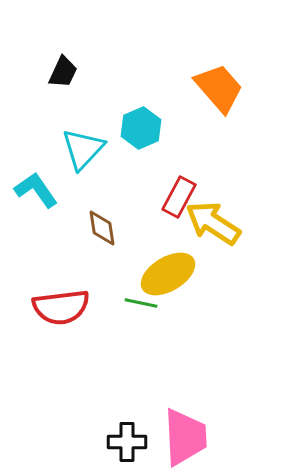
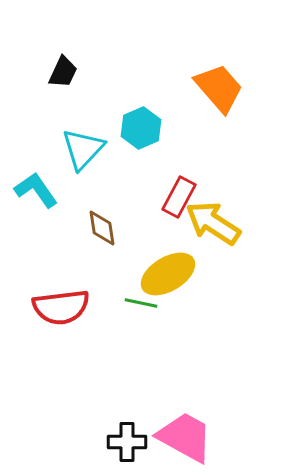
pink trapezoid: rotated 58 degrees counterclockwise
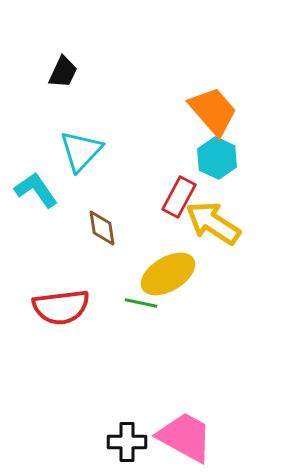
orange trapezoid: moved 6 px left, 23 px down
cyan hexagon: moved 76 px right, 30 px down; rotated 12 degrees counterclockwise
cyan triangle: moved 2 px left, 2 px down
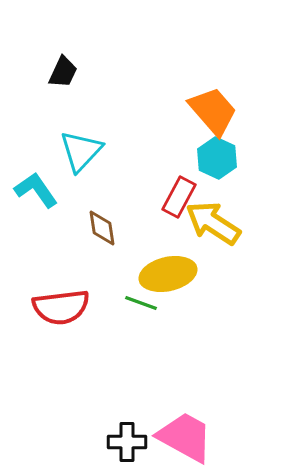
yellow ellipse: rotated 18 degrees clockwise
green line: rotated 8 degrees clockwise
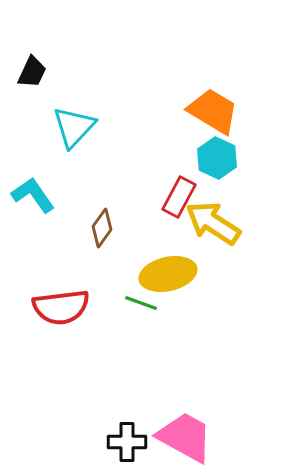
black trapezoid: moved 31 px left
orange trapezoid: rotated 18 degrees counterclockwise
cyan triangle: moved 7 px left, 24 px up
cyan L-shape: moved 3 px left, 5 px down
brown diamond: rotated 45 degrees clockwise
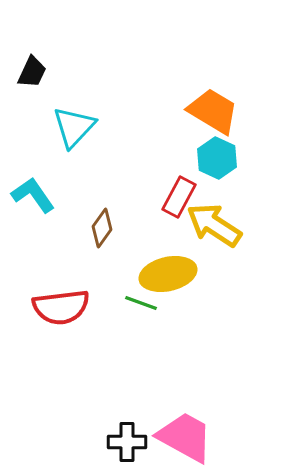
yellow arrow: moved 1 px right, 2 px down
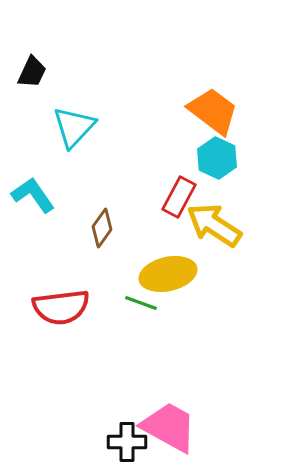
orange trapezoid: rotated 6 degrees clockwise
pink trapezoid: moved 16 px left, 10 px up
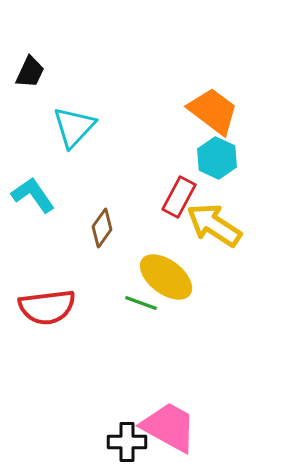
black trapezoid: moved 2 px left
yellow ellipse: moved 2 px left, 3 px down; rotated 50 degrees clockwise
red semicircle: moved 14 px left
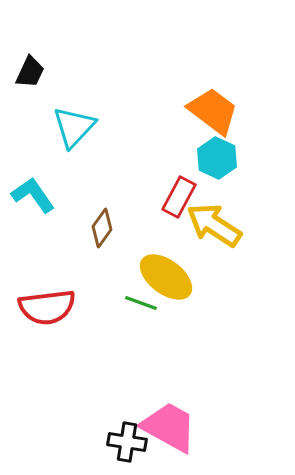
black cross: rotated 9 degrees clockwise
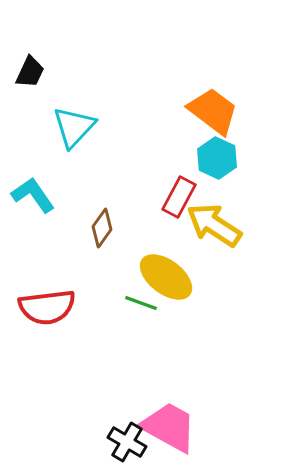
black cross: rotated 21 degrees clockwise
